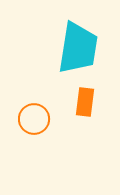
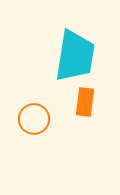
cyan trapezoid: moved 3 px left, 8 px down
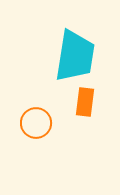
orange circle: moved 2 px right, 4 px down
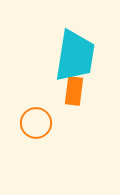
orange rectangle: moved 11 px left, 11 px up
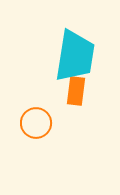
orange rectangle: moved 2 px right
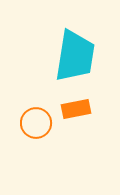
orange rectangle: moved 18 px down; rotated 72 degrees clockwise
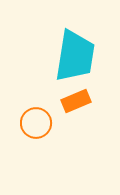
orange rectangle: moved 8 px up; rotated 12 degrees counterclockwise
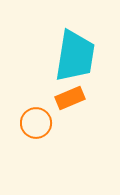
orange rectangle: moved 6 px left, 3 px up
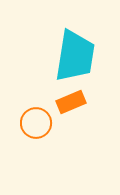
orange rectangle: moved 1 px right, 4 px down
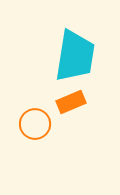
orange circle: moved 1 px left, 1 px down
